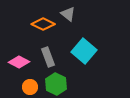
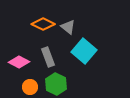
gray triangle: moved 13 px down
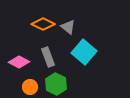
cyan square: moved 1 px down
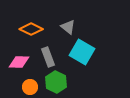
orange diamond: moved 12 px left, 5 px down
cyan square: moved 2 px left; rotated 10 degrees counterclockwise
pink diamond: rotated 25 degrees counterclockwise
green hexagon: moved 2 px up
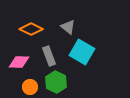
gray rectangle: moved 1 px right, 1 px up
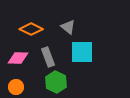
cyan square: rotated 30 degrees counterclockwise
gray rectangle: moved 1 px left, 1 px down
pink diamond: moved 1 px left, 4 px up
orange circle: moved 14 px left
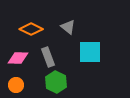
cyan square: moved 8 px right
orange circle: moved 2 px up
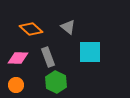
orange diamond: rotated 15 degrees clockwise
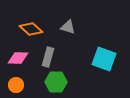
gray triangle: rotated 21 degrees counterclockwise
cyan square: moved 14 px right, 7 px down; rotated 20 degrees clockwise
gray rectangle: rotated 36 degrees clockwise
green hexagon: rotated 25 degrees counterclockwise
